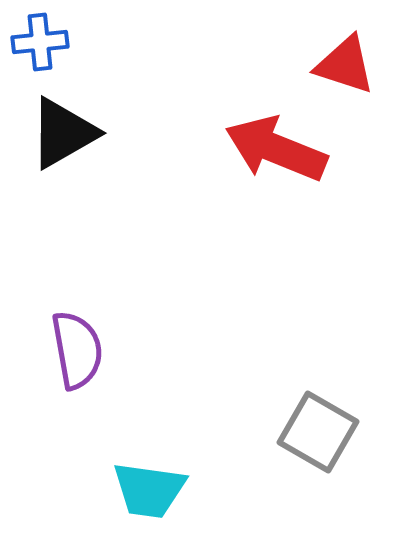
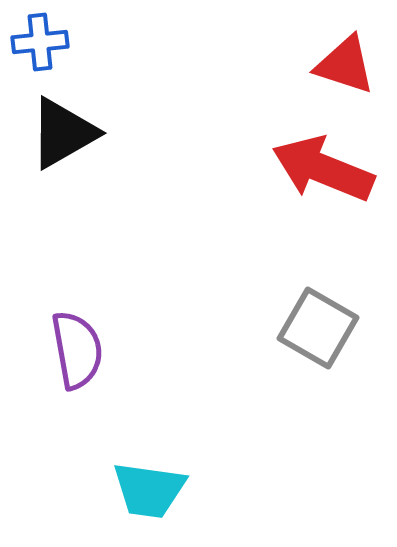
red arrow: moved 47 px right, 20 px down
gray square: moved 104 px up
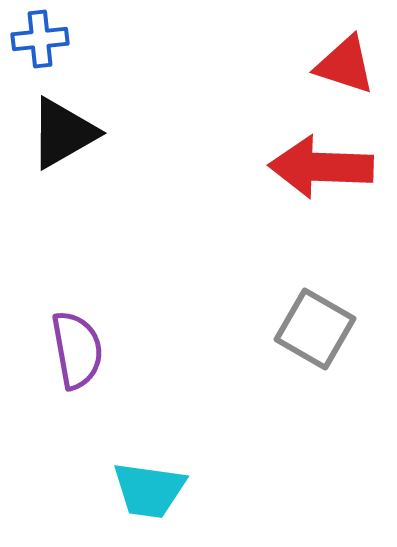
blue cross: moved 3 px up
red arrow: moved 2 px left, 2 px up; rotated 20 degrees counterclockwise
gray square: moved 3 px left, 1 px down
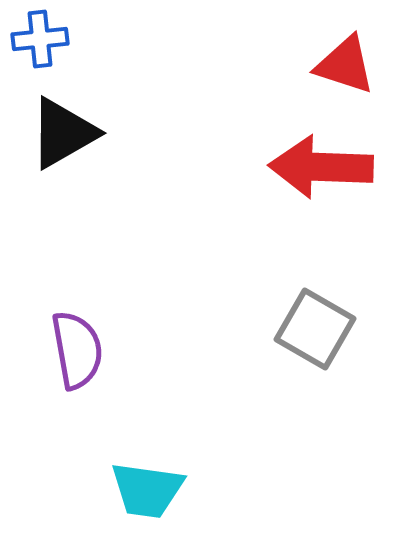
cyan trapezoid: moved 2 px left
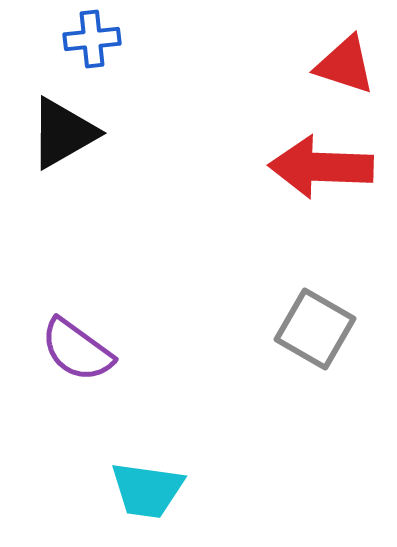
blue cross: moved 52 px right
purple semicircle: rotated 136 degrees clockwise
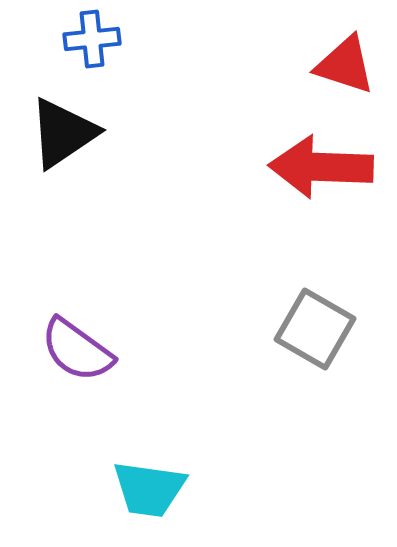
black triangle: rotated 4 degrees counterclockwise
cyan trapezoid: moved 2 px right, 1 px up
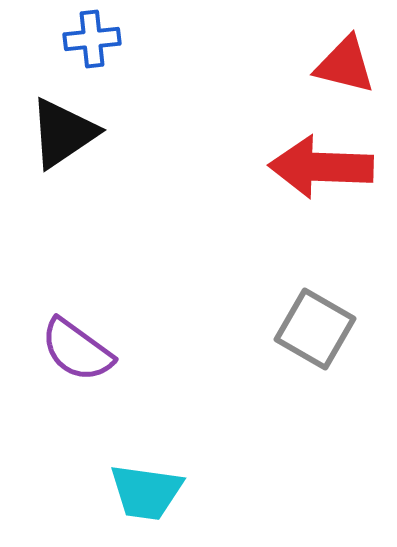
red triangle: rotated 4 degrees counterclockwise
cyan trapezoid: moved 3 px left, 3 px down
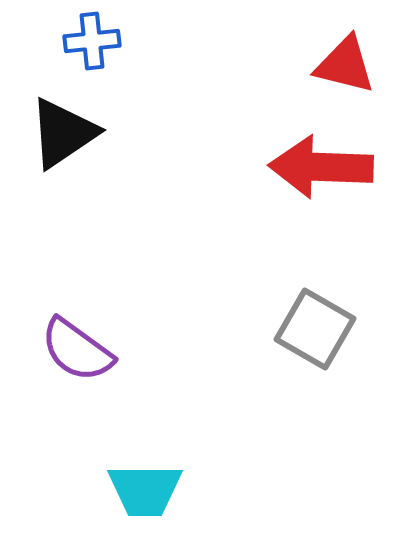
blue cross: moved 2 px down
cyan trapezoid: moved 1 px left, 2 px up; rotated 8 degrees counterclockwise
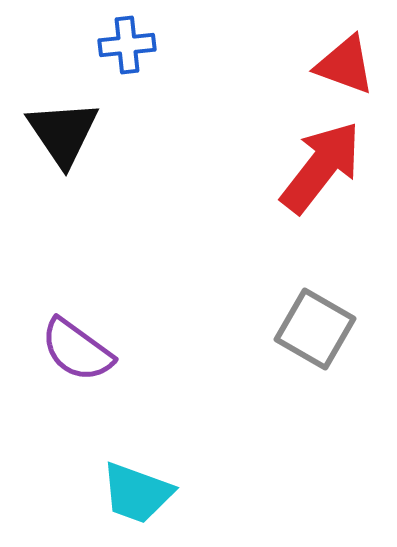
blue cross: moved 35 px right, 4 px down
red triangle: rotated 6 degrees clockwise
black triangle: rotated 30 degrees counterclockwise
red arrow: rotated 126 degrees clockwise
cyan trapezoid: moved 8 px left, 3 px down; rotated 20 degrees clockwise
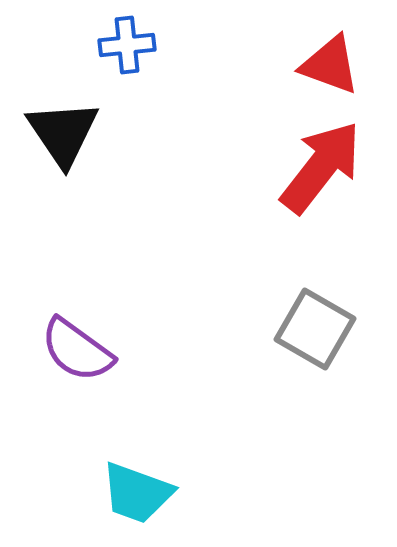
red triangle: moved 15 px left
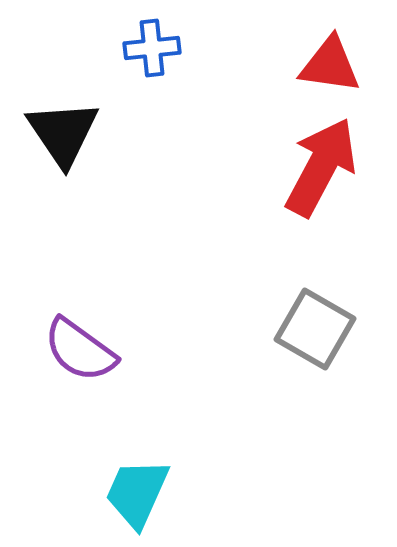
blue cross: moved 25 px right, 3 px down
red triangle: rotated 12 degrees counterclockwise
red arrow: rotated 10 degrees counterclockwise
purple semicircle: moved 3 px right
cyan trapezoid: rotated 94 degrees clockwise
